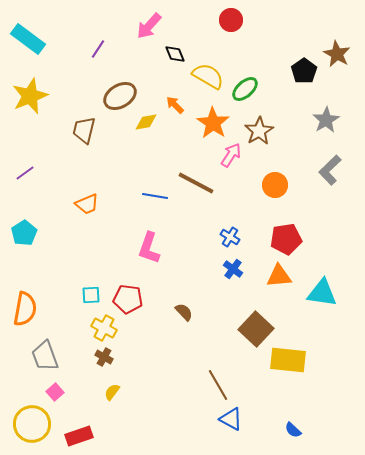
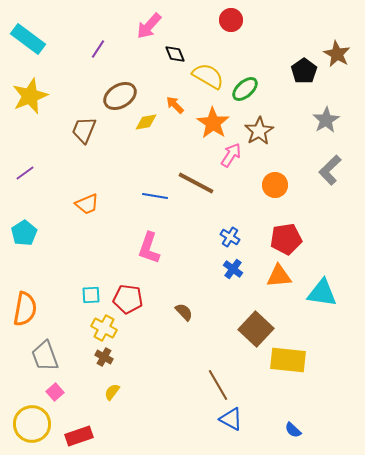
brown trapezoid at (84, 130): rotated 8 degrees clockwise
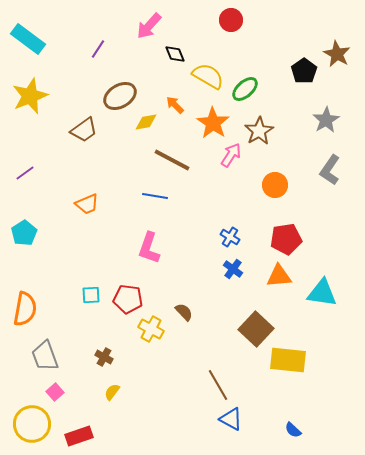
brown trapezoid at (84, 130): rotated 148 degrees counterclockwise
gray L-shape at (330, 170): rotated 12 degrees counterclockwise
brown line at (196, 183): moved 24 px left, 23 px up
yellow cross at (104, 328): moved 47 px right, 1 px down
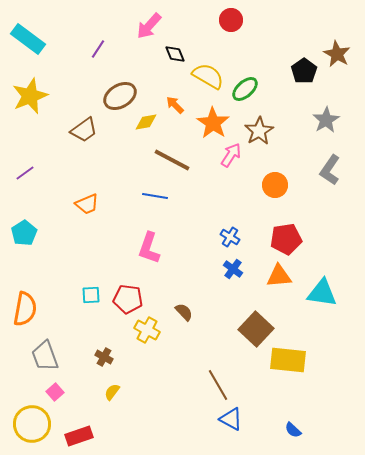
yellow cross at (151, 329): moved 4 px left, 1 px down
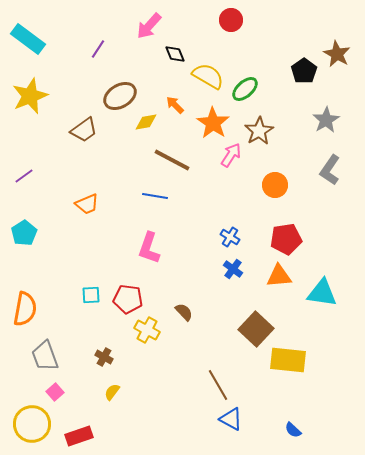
purple line at (25, 173): moved 1 px left, 3 px down
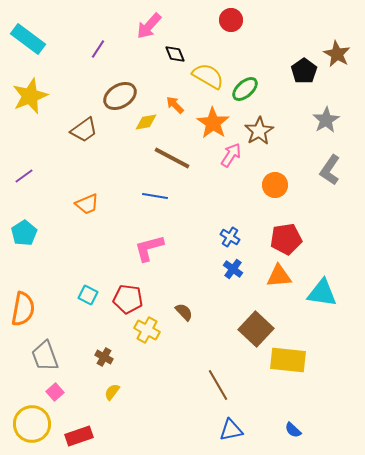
brown line at (172, 160): moved 2 px up
pink L-shape at (149, 248): rotated 56 degrees clockwise
cyan square at (91, 295): moved 3 px left; rotated 30 degrees clockwise
orange semicircle at (25, 309): moved 2 px left
blue triangle at (231, 419): moved 11 px down; rotated 40 degrees counterclockwise
